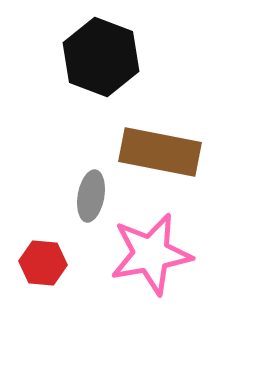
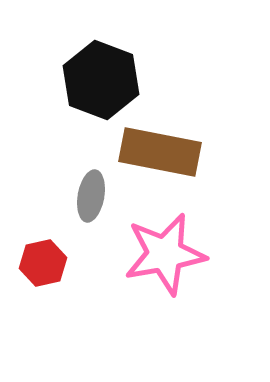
black hexagon: moved 23 px down
pink star: moved 14 px right
red hexagon: rotated 18 degrees counterclockwise
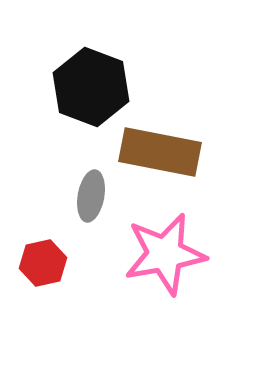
black hexagon: moved 10 px left, 7 px down
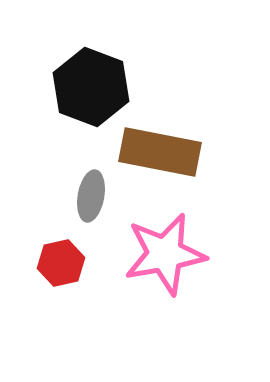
red hexagon: moved 18 px right
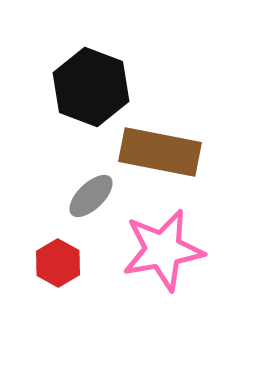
gray ellipse: rotated 36 degrees clockwise
pink star: moved 2 px left, 4 px up
red hexagon: moved 3 px left; rotated 18 degrees counterclockwise
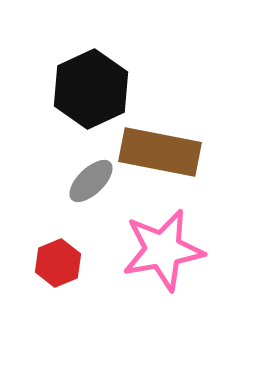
black hexagon: moved 2 px down; rotated 14 degrees clockwise
gray ellipse: moved 15 px up
red hexagon: rotated 9 degrees clockwise
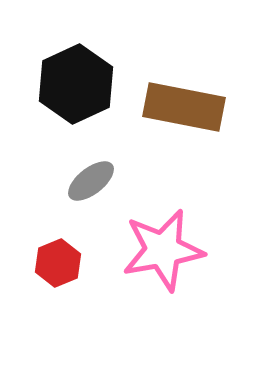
black hexagon: moved 15 px left, 5 px up
brown rectangle: moved 24 px right, 45 px up
gray ellipse: rotated 6 degrees clockwise
